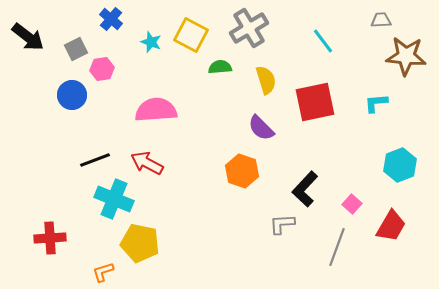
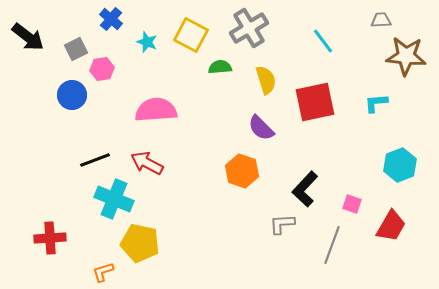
cyan star: moved 4 px left
pink square: rotated 24 degrees counterclockwise
gray line: moved 5 px left, 2 px up
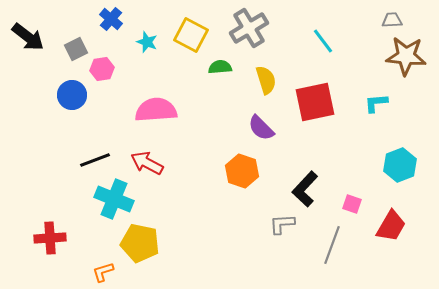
gray trapezoid: moved 11 px right
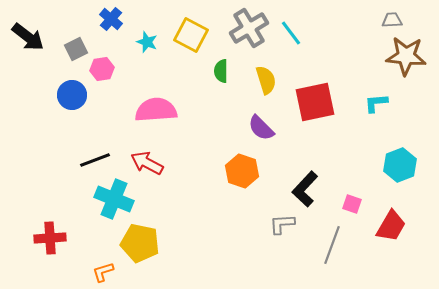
cyan line: moved 32 px left, 8 px up
green semicircle: moved 1 px right, 4 px down; rotated 85 degrees counterclockwise
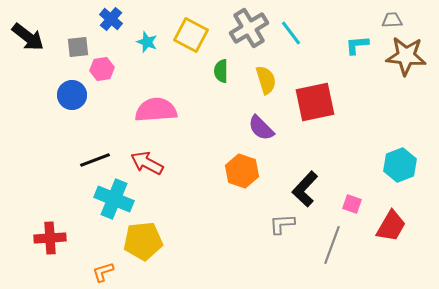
gray square: moved 2 px right, 2 px up; rotated 20 degrees clockwise
cyan L-shape: moved 19 px left, 58 px up
yellow pentagon: moved 3 px right, 2 px up; rotated 18 degrees counterclockwise
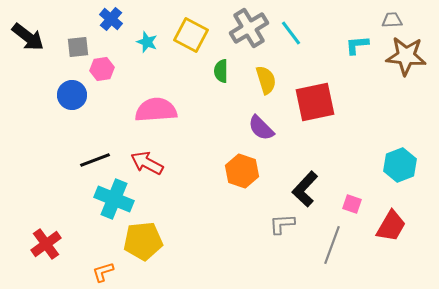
red cross: moved 4 px left, 6 px down; rotated 32 degrees counterclockwise
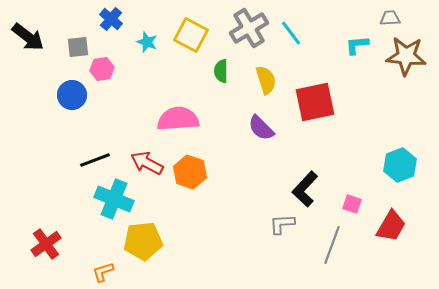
gray trapezoid: moved 2 px left, 2 px up
pink semicircle: moved 22 px right, 9 px down
orange hexagon: moved 52 px left, 1 px down
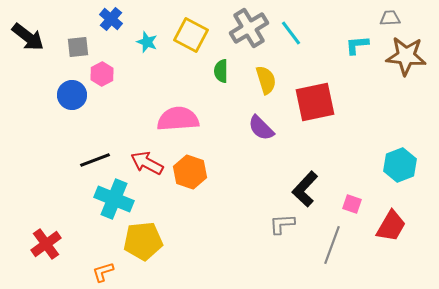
pink hexagon: moved 5 px down; rotated 20 degrees counterclockwise
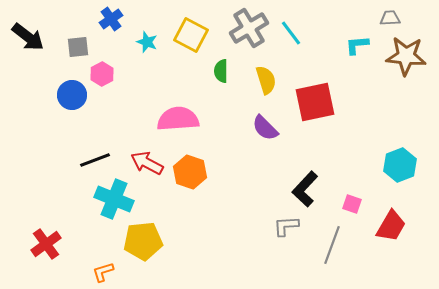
blue cross: rotated 15 degrees clockwise
purple semicircle: moved 4 px right
gray L-shape: moved 4 px right, 2 px down
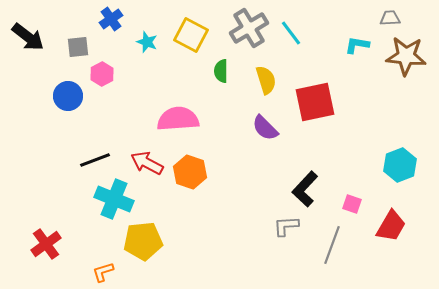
cyan L-shape: rotated 15 degrees clockwise
blue circle: moved 4 px left, 1 px down
